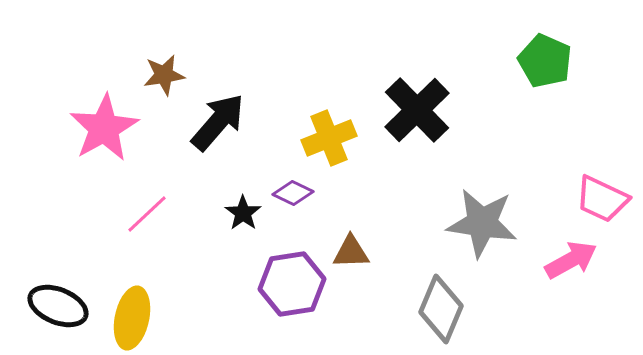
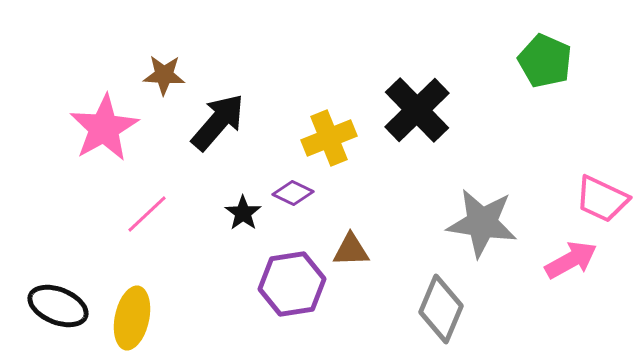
brown star: rotated 12 degrees clockwise
brown triangle: moved 2 px up
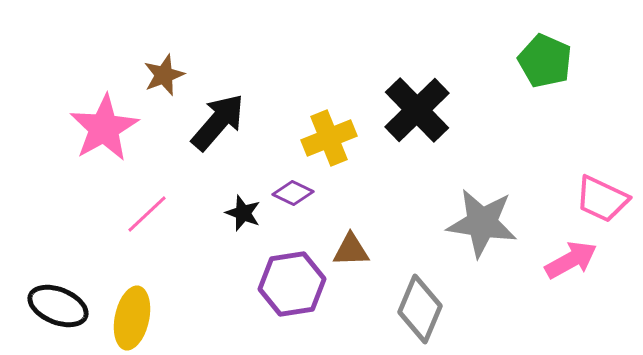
brown star: rotated 24 degrees counterclockwise
black star: rotated 15 degrees counterclockwise
gray diamond: moved 21 px left
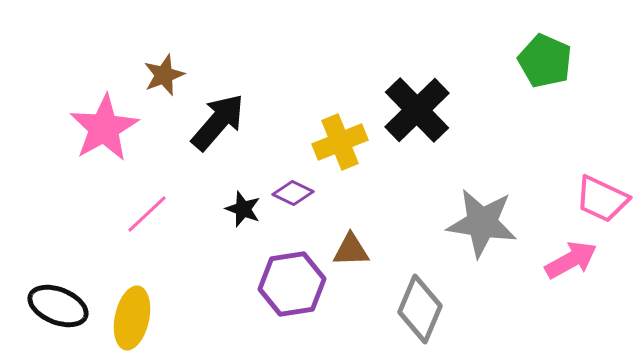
yellow cross: moved 11 px right, 4 px down
black star: moved 4 px up
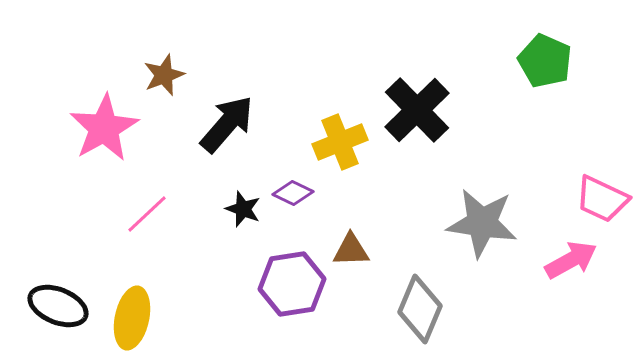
black arrow: moved 9 px right, 2 px down
